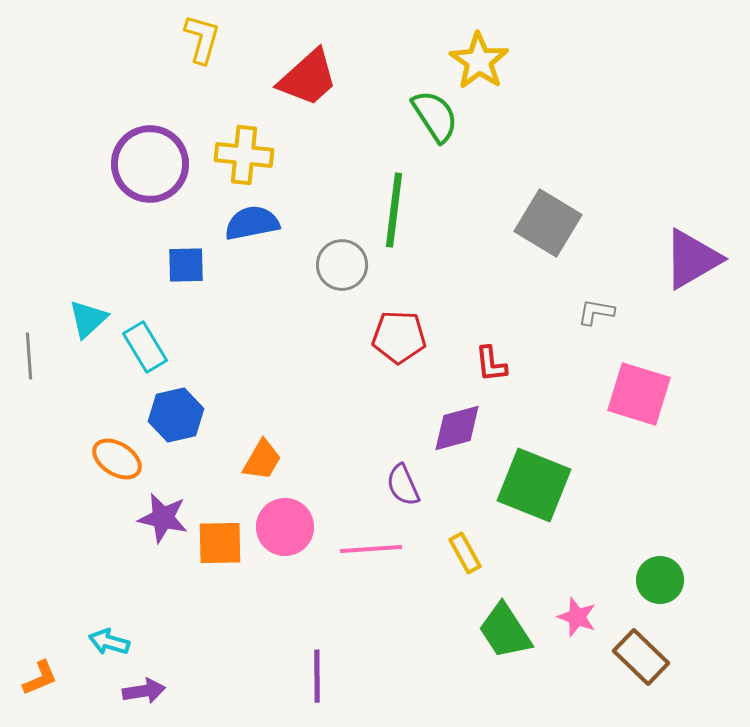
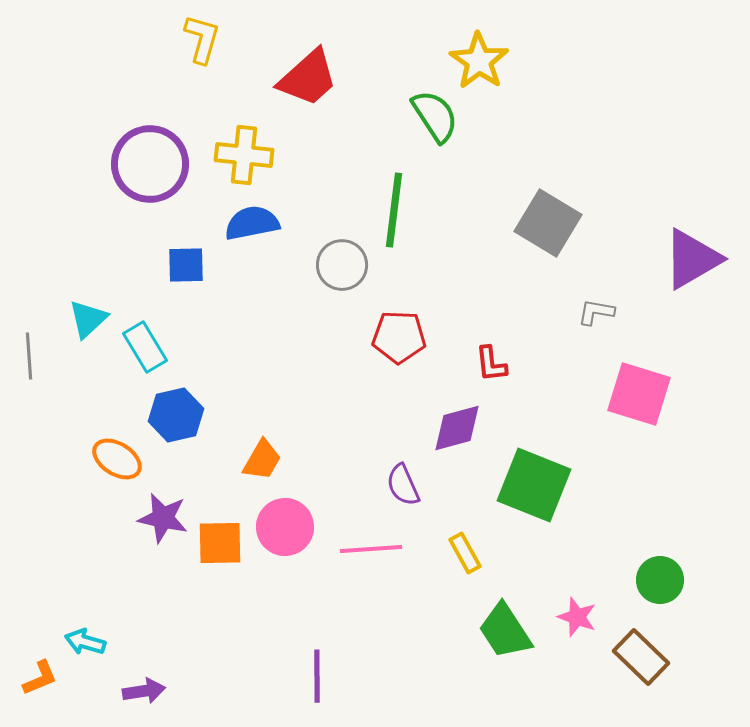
cyan arrow: moved 24 px left
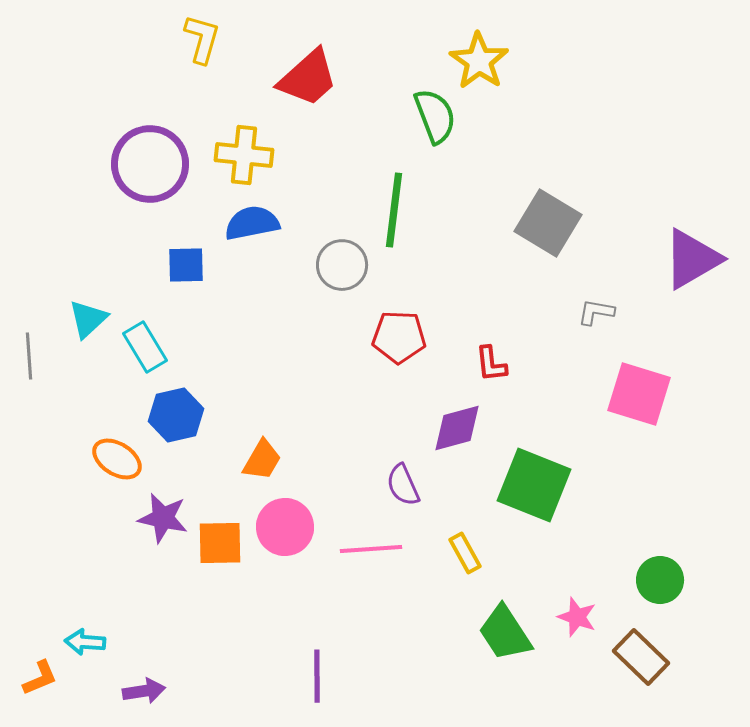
green semicircle: rotated 12 degrees clockwise
green trapezoid: moved 2 px down
cyan arrow: rotated 12 degrees counterclockwise
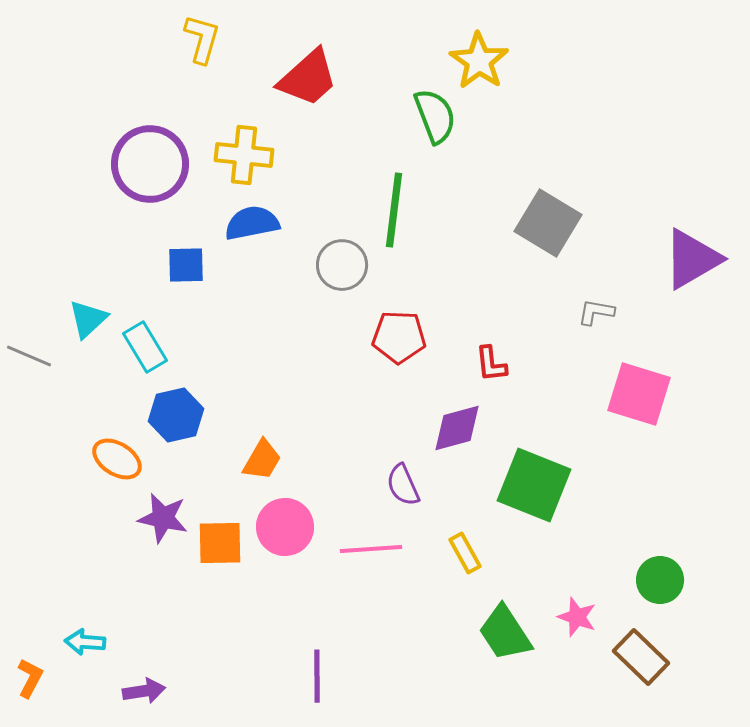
gray line: rotated 63 degrees counterclockwise
orange L-shape: moved 10 px left; rotated 39 degrees counterclockwise
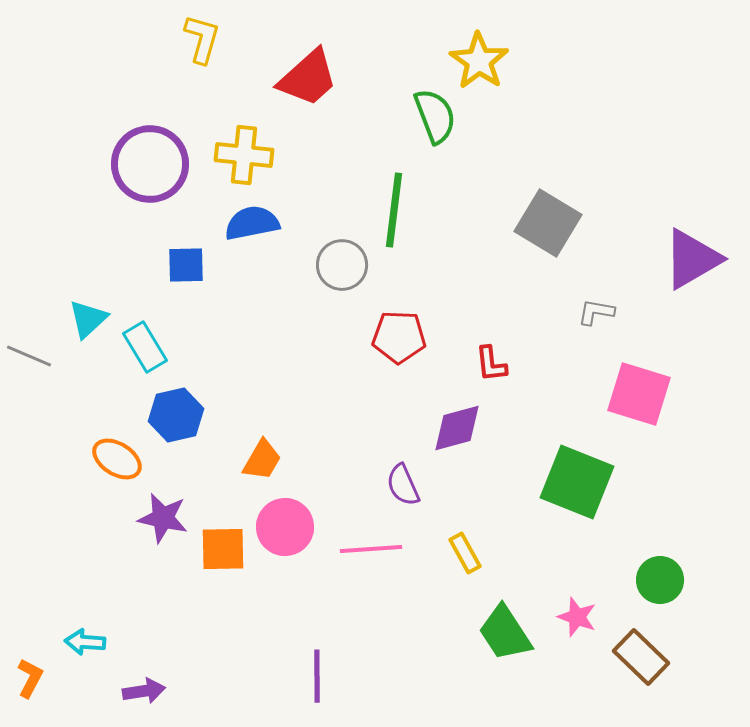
green square: moved 43 px right, 3 px up
orange square: moved 3 px right, 6 px down
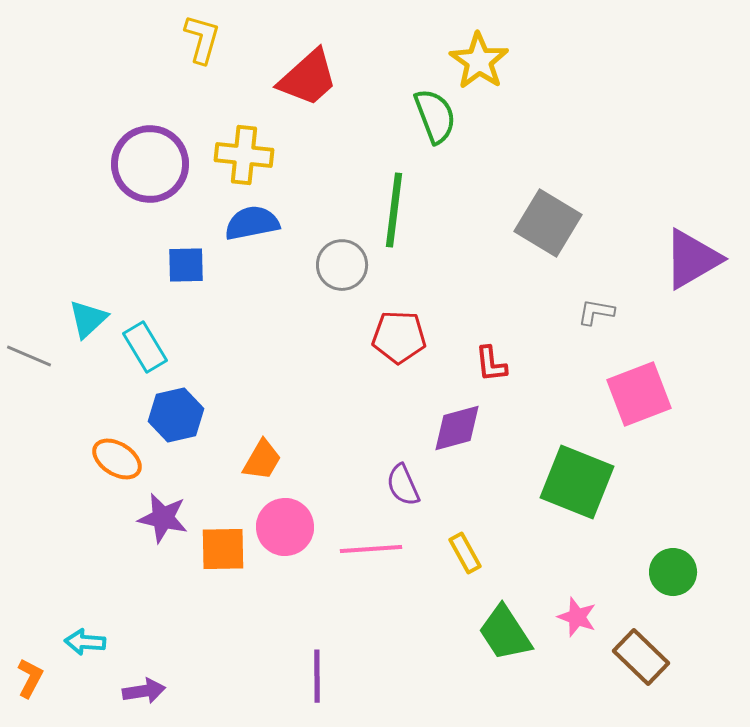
pink square: rotated 38 degrees counterclockwise
green circle: moved 13 px right, 8 px up
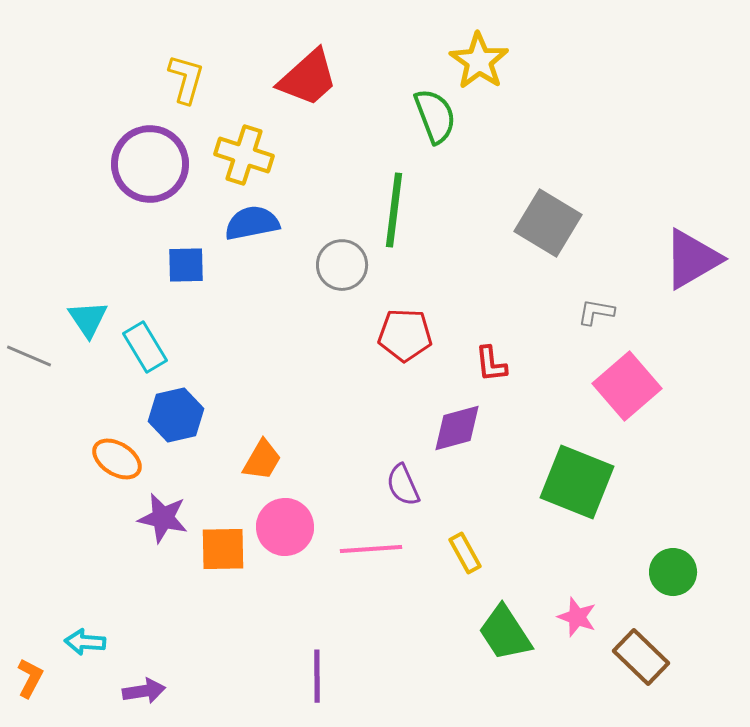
yellow L-shape: moved 16 px left, 40 px down
yellow cross: rotated 12 degrees clockwise
cyan triangle: rotated 21 degrees counterclockwise
red pentagon: moved 6 px right, 2 px up
pink square: moved 12 px left, 8 px up; rotated 20 degrees counterclockwise
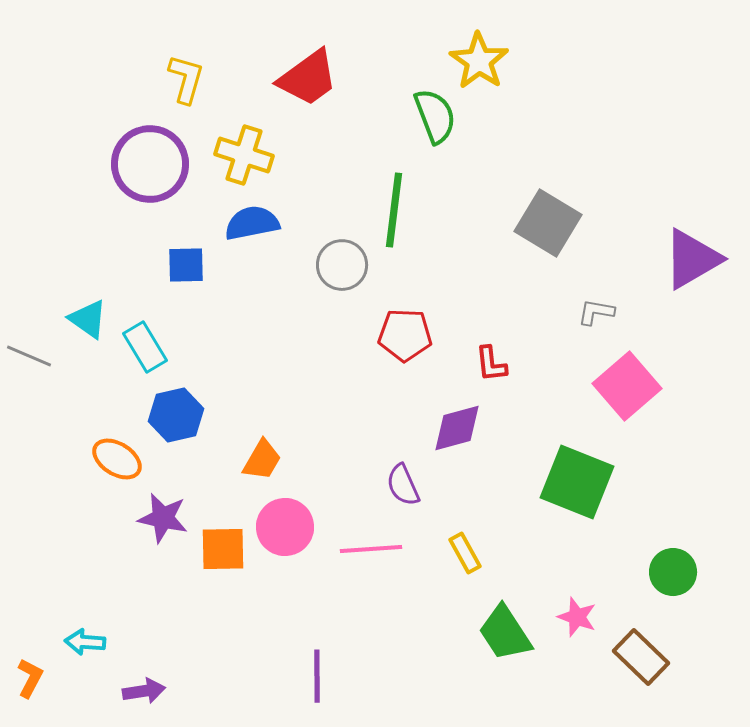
red trapezoid: rotated 6 degrees clockwise
cyan triangle: rotated 21 degrees counterclockwise
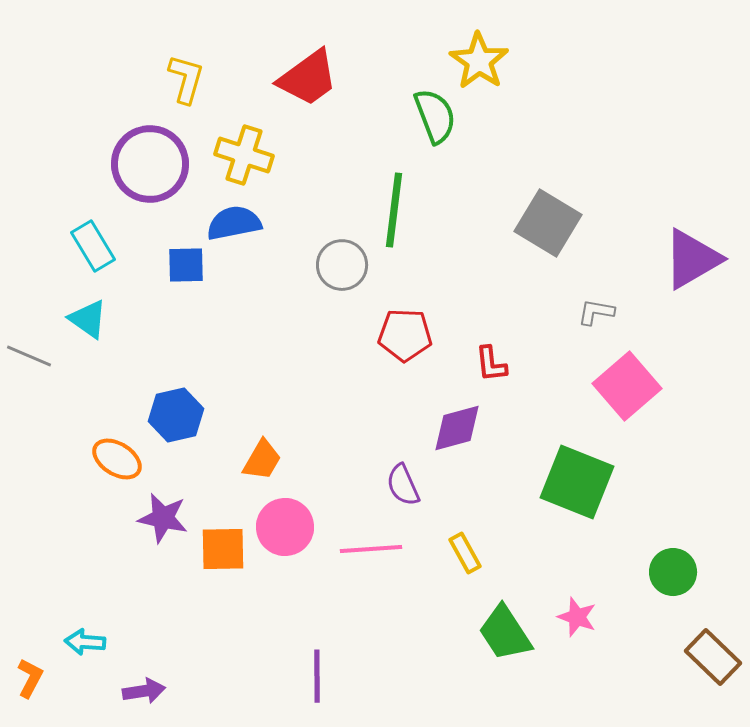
blue semicircle: moved 18 px left
cyan rectangle: moved 52 px left, 101 px up
brown rectangle: moved 72 px right
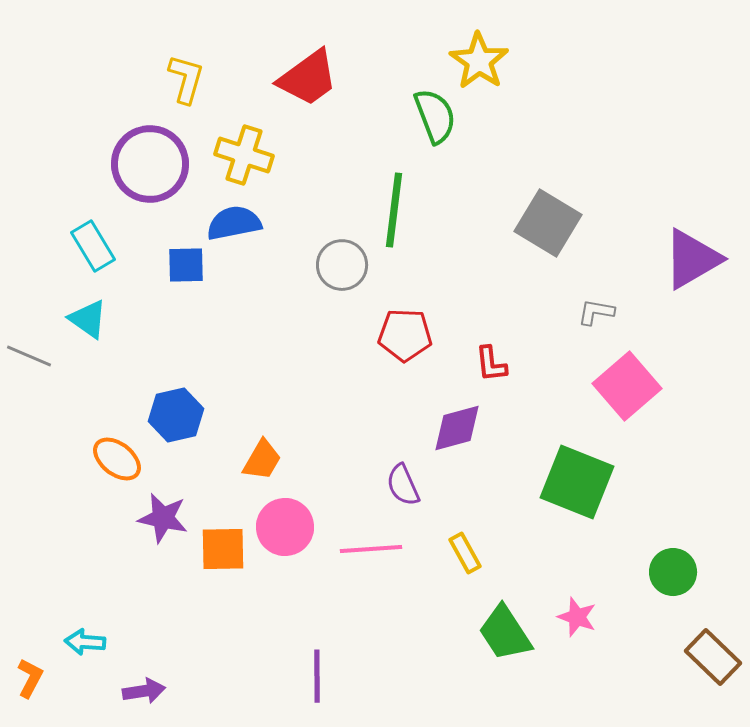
orange ellipse: rotated 6 degrees clockwise
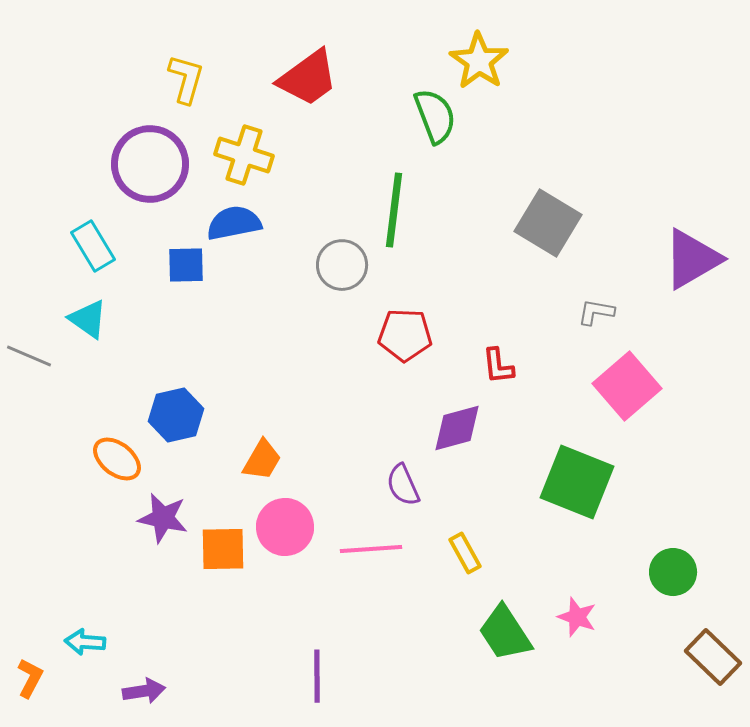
red L-shape: moved 7 px right, 2 px down
